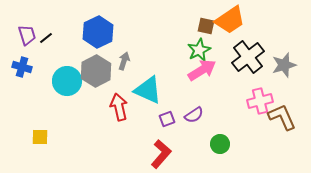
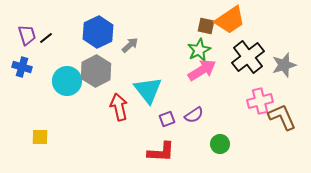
gray arrow: moved 6 px right, 16 px up; rotated 30 degrees clockwise
cyan triangle: rotated 28 degrees clockwise
red L-shape: moved 2 px up; rotated 52 degrees clockwise
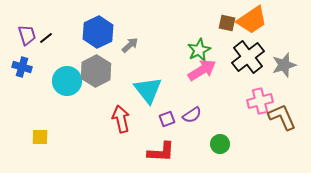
orange trapezoid: moved 22 px right
brown square: moved 21 px right, 3 px up
red arrow: moved 2 px right, 12 px down
purple semicircle: moved 2 px left
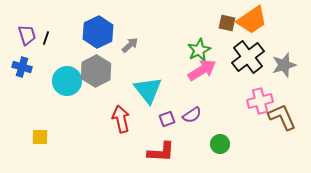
black line: rotated 32 degrees counterclockwise
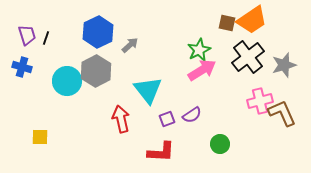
brown L-shape: moved 4 px up
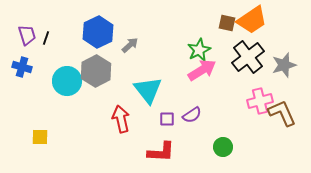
purple square: rotated 21 degrees clockwise
green circle: moved 3 px right, 3 px down
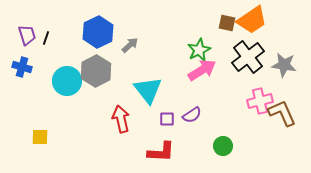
gray star: rotated 25 degrees clockwise
green circle: moved 1 px up
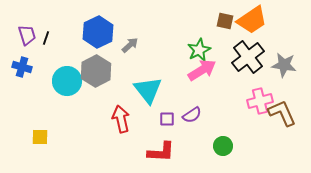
brown square: moved 2 px left, 2 px up
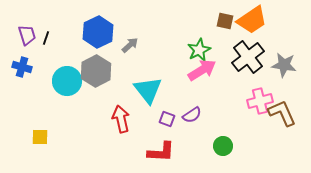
purple square: rotated 21 degrees clockwise
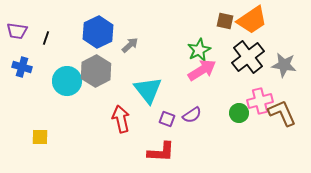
purple trapezoid: moved 10 px left, 4 px up; rotated 115 degrees clockwise
green circle: moved 16 px right, 33 px up
